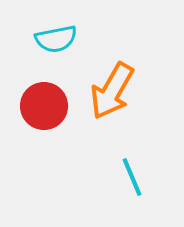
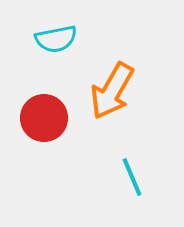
red circle: moved 12 px down
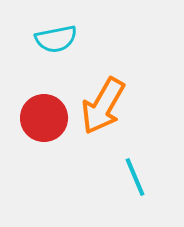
orange arrow: moved 9 px left, 15 px down
cyan line: moved 3 px right
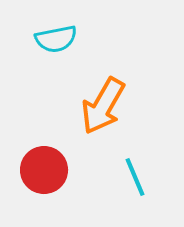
red circle: moved 52 px down
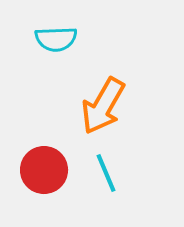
cyan semicircle: rotated 9 degrees clockwise
cyan line: moved 29 px left, 4 px up
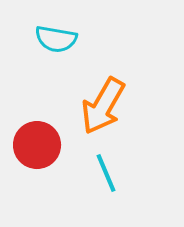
cyan semicircle: rotated 12 degrees clockwise
red circle: moved 7 px left, 25 px up
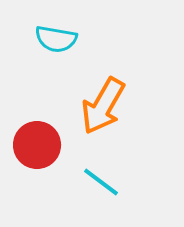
cyan line: moved 5 px left, 9 px down; rotated 30 degrees counterclockwise
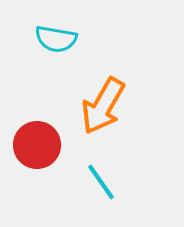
cyan line: rotated 18 degrees clockwise
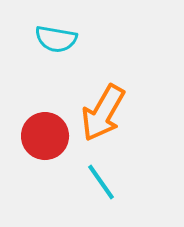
orange arrow: moved 7 px down
red circle: moved 8 px right, 9 px up
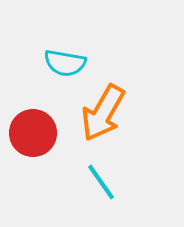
cyan semicircle: moved 9 px right, 24 px down
red circle: moved 12 px left, 3 px up
